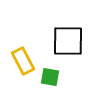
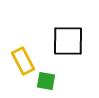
green square: moved 4 px left, 4 px down
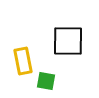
yellow rectangle: rotated 16 degrees clockwise
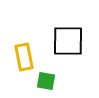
yellow rectangle: moved 1 px right, 4 px up
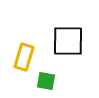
yellow rectangle: rotated 28 degrees clockwise
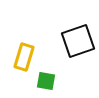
black square: moved 10 px right; rotated 20 degrees counterclockwise
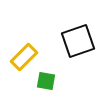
yellow rectangle: rotated 28 degrees clockwise
